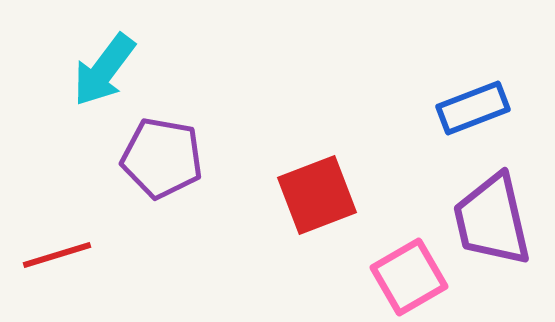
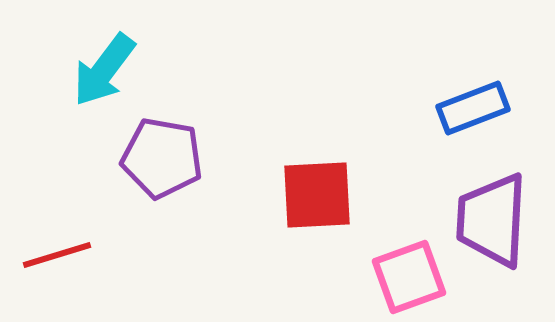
red square: rotated 18 degrees clockwise
purple trapezoid: rotated 16 degrees clockwise
pink square: rotated 10 degrees clockwise
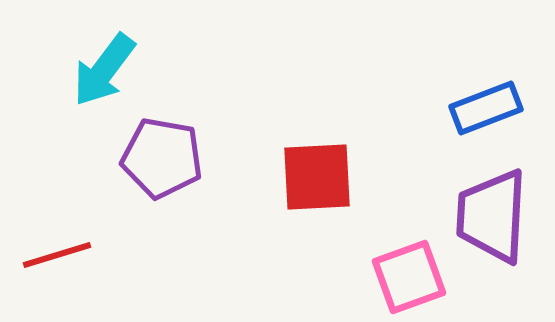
blue rectangle: moved 13 px right
red square: moved 18 px up
purple trapezoid: moved 4 px up
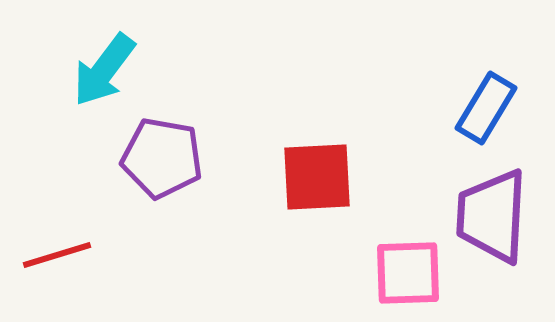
blue rectangle: rotated 38 degrees counterclockwise
pink square: moved 1 px left, 4 px up; rotated 18 degrees clockwise
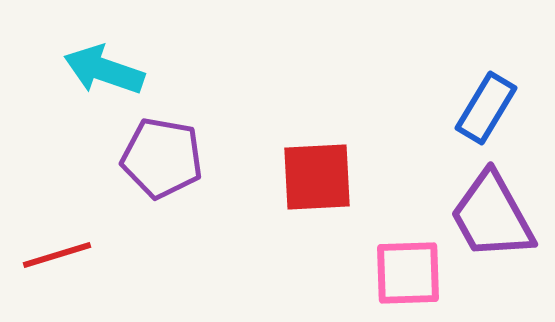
cyan arrow: rotated 72 degrees clockwise
purple trapezoid: rotated 32 degrees counterclockwise
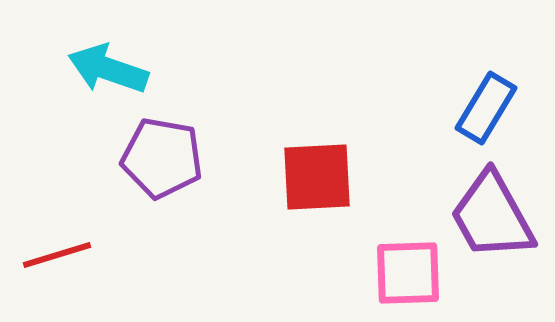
cyan arrow: moved 4 px right, 1 px up
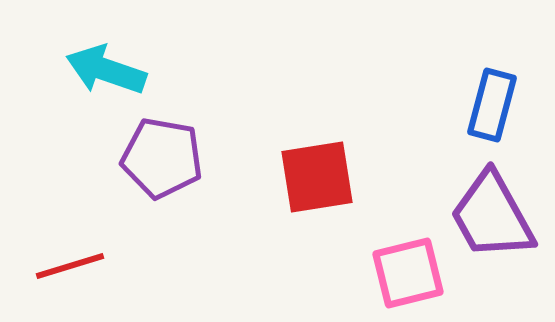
cyan arrow: moved 2 px left, 1 px down
blue rectangle: moved 6 px right, 3 px up; rotated 16 degrees counterclockwise
red square: rotated 6 degrees counterclockwise
red line: moved 13 px right, 11 px down
pink square: rotated 12 degrees counterclockwise
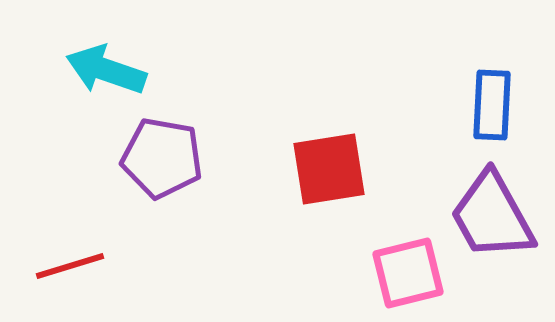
blue rectangle: rotated 12 degrees counterclockwise
red square: moved 12 px right, 8 px up
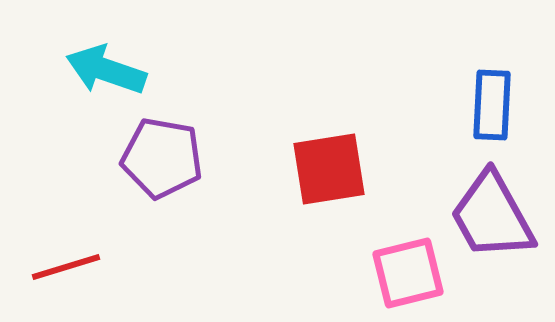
red line: moved 4 px left, 1 px down
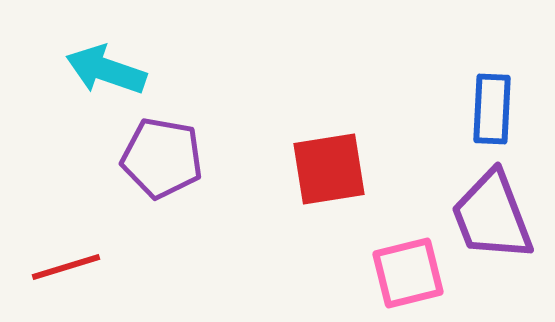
blue rectangle: moved 4 px down
purple trapezoid: rotated 8 degrees clockwise
